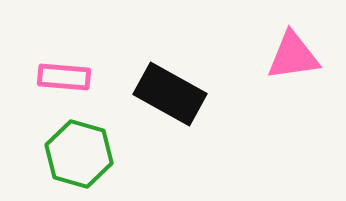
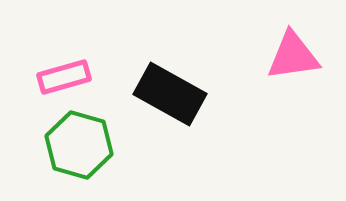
pink rectangle: rotated 21 degrees counterclockwise
green hexagon: moved 9 px up
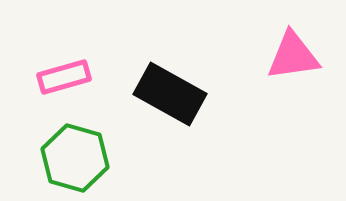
green hexagon: moved 4 px left, 13 px down
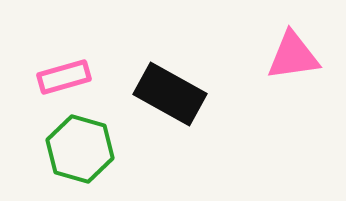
green hexagon: moved 5 px right, 9 px up
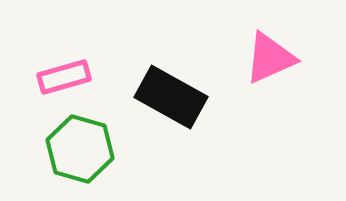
pink triangle: moved 23 px left, 2 px down; rotated 16 degrees counterclockwise
black rectangle: moved 1 px right, 3 px down
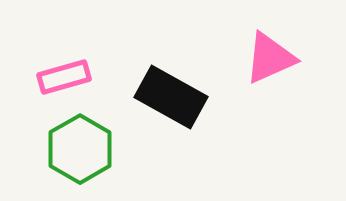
green hexagon: rotated 14 degrees clockwise
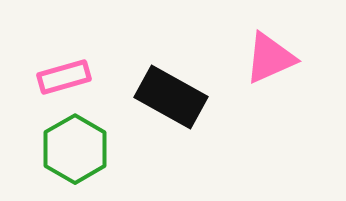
green hexagon: moved 5 px left
